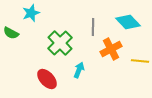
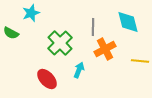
cyan diamond: rotated 30 degrees clockwise
orange cross: moved 6 px left
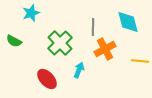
green semicircle: moved 3 px right, 8 px down
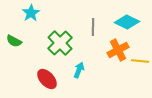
cyan star: rotated 12 degrees counterclockwise
cyan diamond: moved 1 px left; rotated 50 degrees counterclockwise
orange cross: moved 13 px right, 1 px down
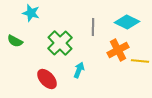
cyan star: rotated 24 degrees counterclockwise
green semicircle: moved 1 px right
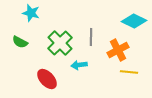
cyan diamond: moved 7 px right, 1 px up
gray line: moved 2 px left, 10 px down
green semicircle: moved 5 px right, 1 px down
yellow line: moved 11 px left, 11 px down
cyan arrow: moved 5 px up; rotated 119 degrees counterclockwise
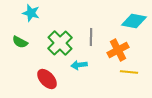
cyan diamond: rotated 15 degrees counterclockwise
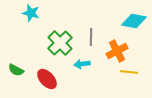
green semicircle: moved 4 px left, 28 px down
orange cross: moved 1 px left, 1 px down
cyan arrow: moved 3 px right, 1 px up
